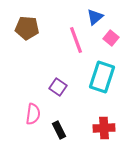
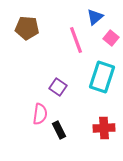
pink semicircle: moved 7 px right
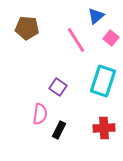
blue triangle: moved 1 px right, 1 px up
pink line: rotated 12 degrees counterclockwise
cyan rectangle: moved 1 px right, 4 px down
black rectangle: rotated 54 degrees clockwise
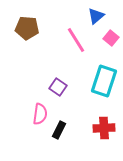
cyan rectangle: moved 1 px right
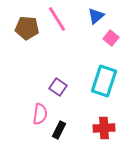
pink line: moved 19 px left, 21 px up
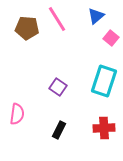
pink semicircle: moved 23 px left
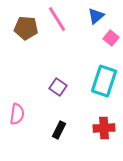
brown pentagon: moved 1 px left
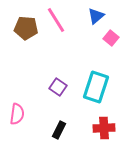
pink line: moved 1 px left, 1 px down
cyan rectangle: moved 8 px left, 6 px down
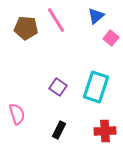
pink semicircle: rotated 25 degrees counterclockwise
red cross: moved 1 px right, 3 px down
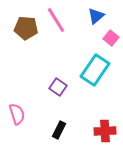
cyan rectangle: moved 1 px left, 17 px up; rotated 16 degrees clockwise
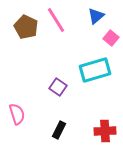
brown pentagon: moved 1 px up; rotated 20 degrees clockwise
cyan rectangle: rotated 40 degrees clockwise
